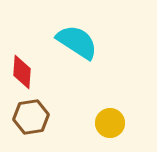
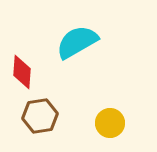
cyan semicircle: rotated 63 degrees counterclockwise
brown hexagon: moved 9 px right, 1 px up
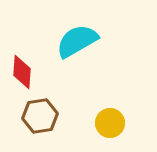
cyan semicircle: moved 1 px up
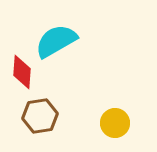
cyan semicircle: moved 21 px left
yellow circle: moved 5 px right
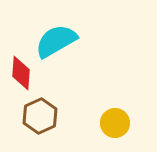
red diamond: moved 1 px left, 1 px down
brown hexagon: rotated 16 degrees counterclockwise
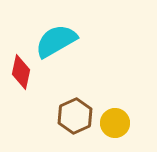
red diamond: moved 1 px up; rotated 8 degrees clockwise
brown hexagon: moved 35 px right
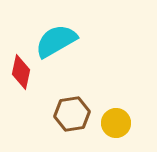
brown hexagon: moved 3 px left, 2 px up; rotated 16 degrees clockwise
yellow circle: moved 1 px right
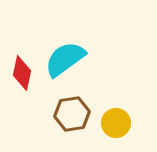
cyan semicircle: moved 9 px right, 18 px down; rotated 6 degrees counterclockwise
red diamond: moved 1 px right, 1 px down
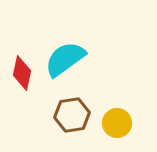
brown hexagon: moved 1 px down
yellow circle: moved 1 px right
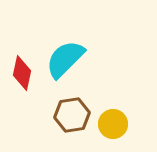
cyan semicircle: rotated 9 degrees counterclockwise
yellow circle: moved 4 px left, 1 px down
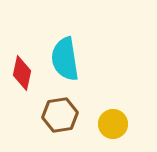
cyan semicircle: rotated 54 degrees counterclockwise
brown hexagon: moved 12 px left
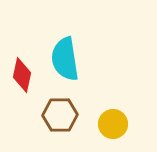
red diamond: moved 2 px down
brown hexagon: rotated 8 degrees clockwise
